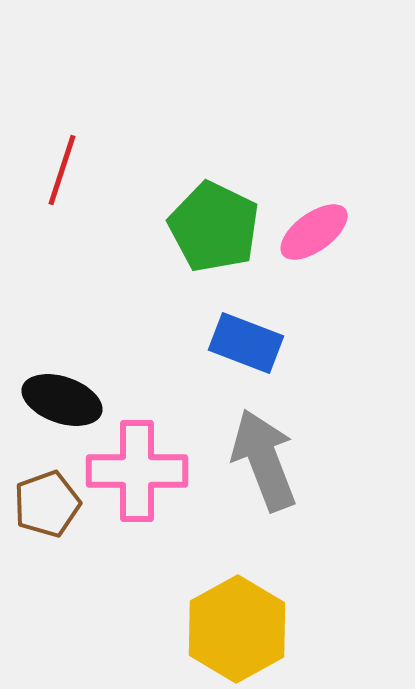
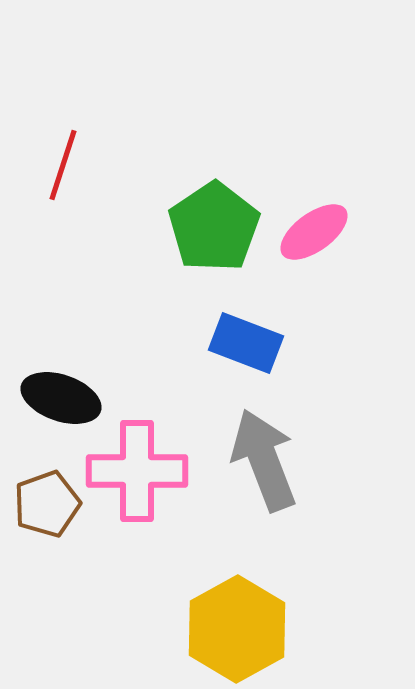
red line: moved 1 px right, 5 px up
green pentagon: rotated 12 degrees clockwise
black ellipse: moved 1 px left, 2 px up
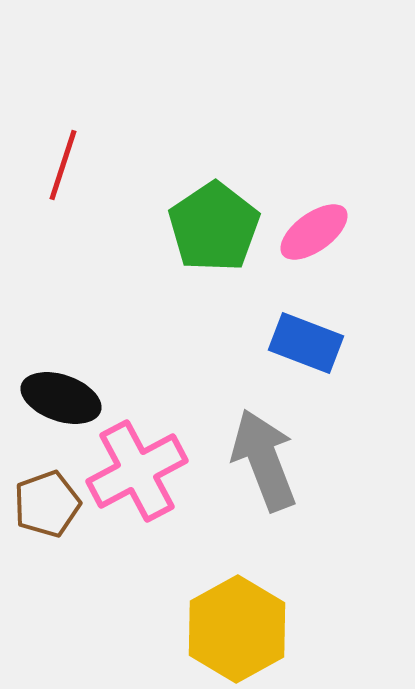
blue rectangle: moved 60 px right
pink cross: rotated 28 degrees counterclockwise
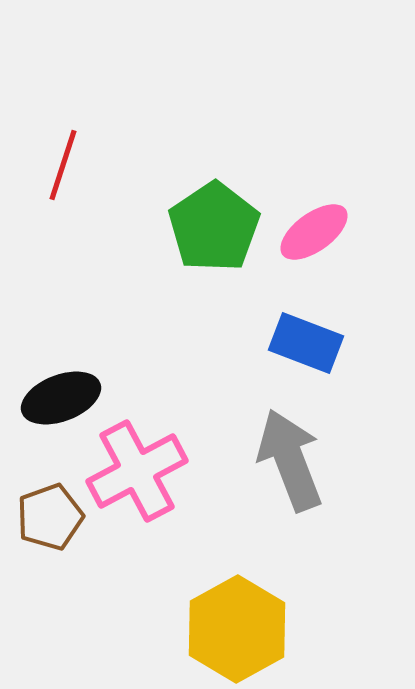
black ellipse: rotated 40 degrees counterclockwise
gray arrow: moved 26 px right
brown pentagon: moved 3 px right, 13 px down
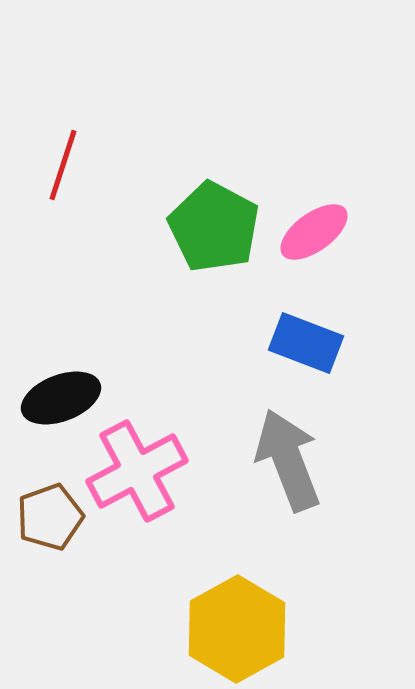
green pentagon: rotated 10 degrees counterclockwise
gray arrow: moved 2 px left
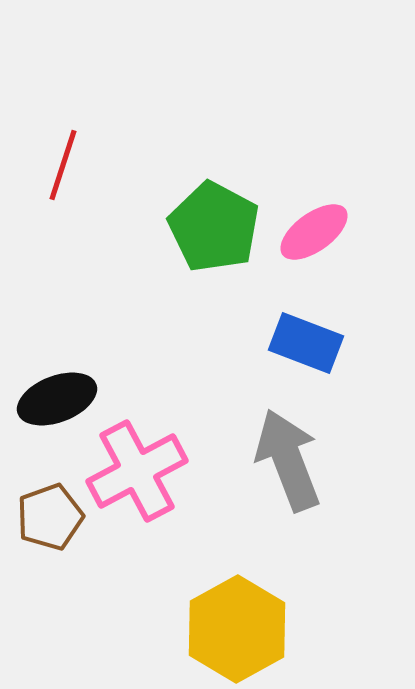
black ellipse: moved 4 px left, 1 px down
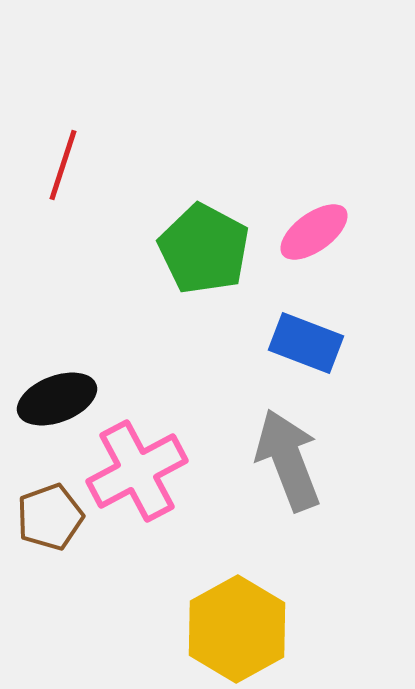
green pentagon: moved 10 px left, 22 px down
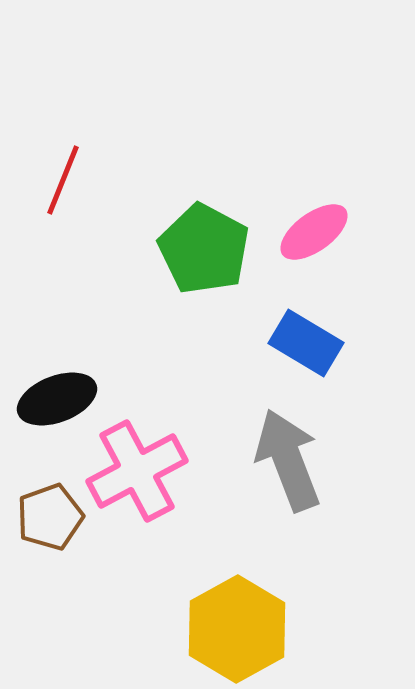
red line: moved 15 px down; rotated 4 degrees clockwise
blue rectangle: rotated 10 degrees clockwise
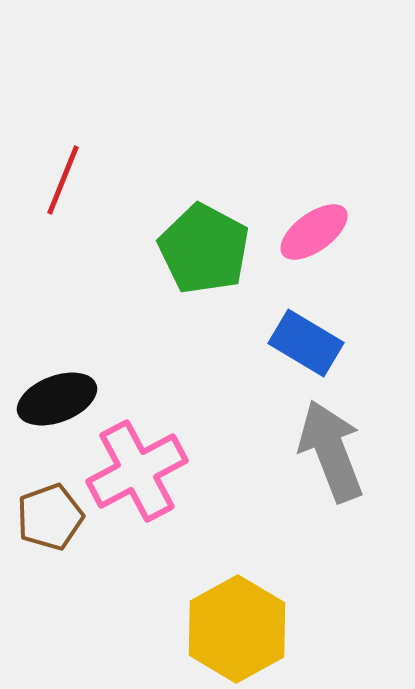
gray arrow: moved 43 px right, 9 px up
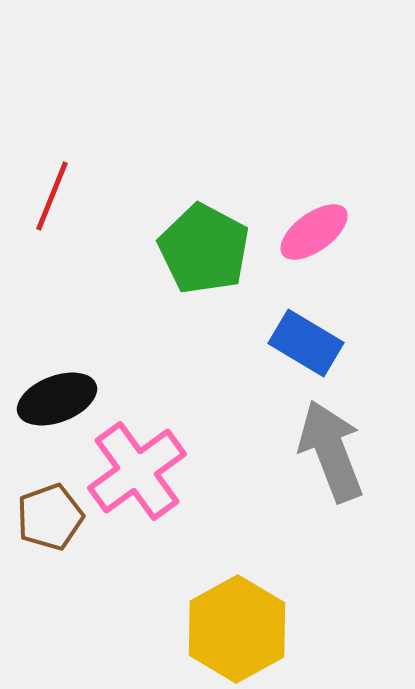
red line: moved 11 px left, 16 px down
pink cross: rotated 8 degrees counterclockwise
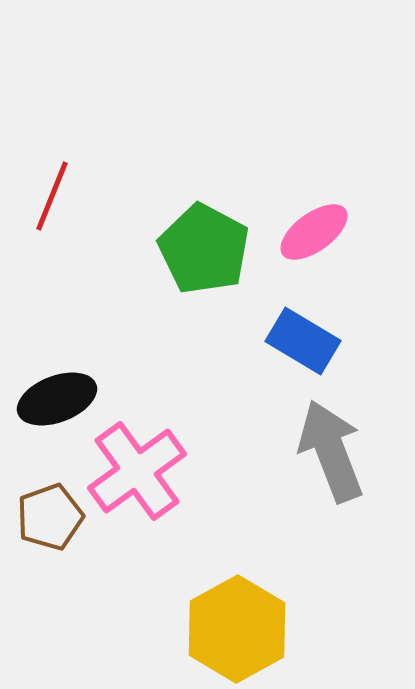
blue rectangle: moved 3 px left, 2 px up
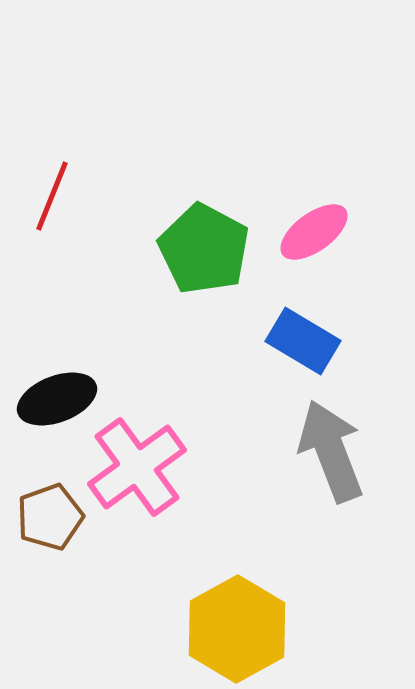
pink cross: moved 4 px up
